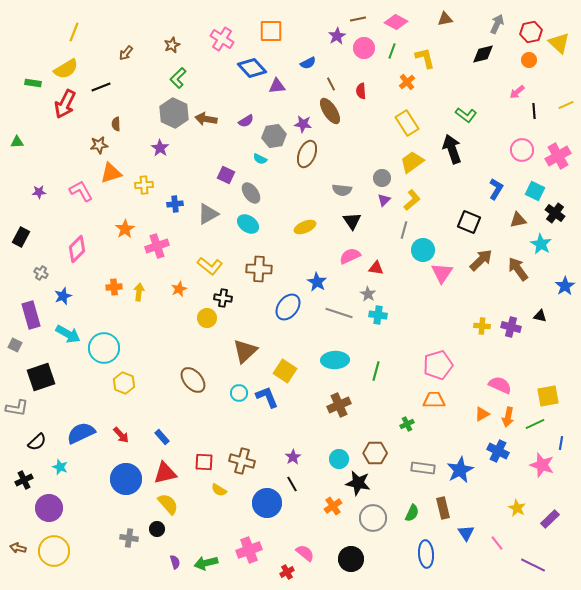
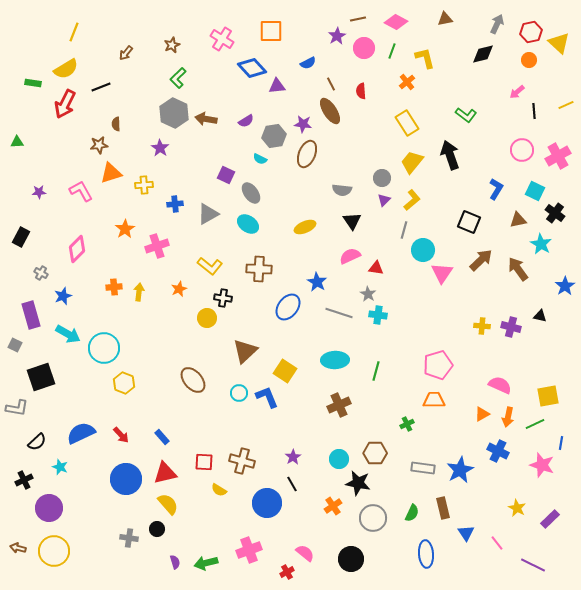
black arrow at (452, 149): moved 2 px left, 6 px down
yellow trapezoid at (412, 162): rotated 15 degrees counterclockwise
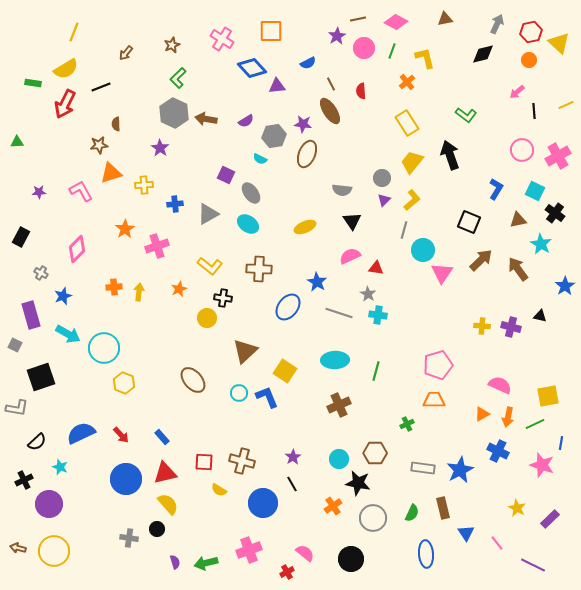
blue circle at (267, 503): moved 4 px left
purple circle at (49, 508): moved 4 px up
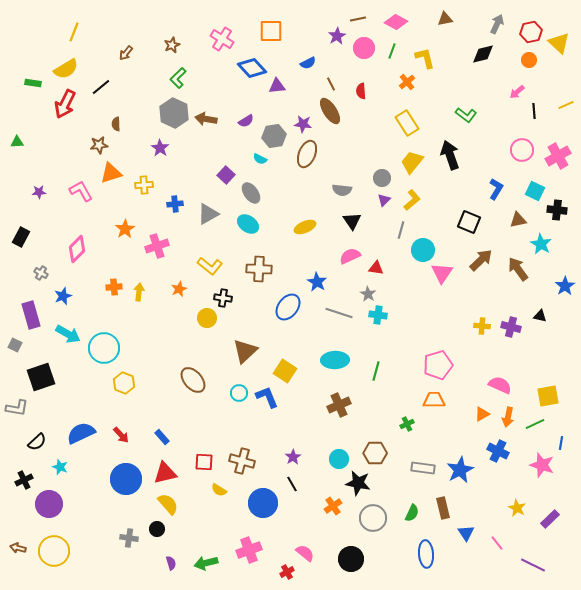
black line at (101, 87): rotated 18 degrees counterclockwise
purple square at (226, 175): rotated 18 degrees clockwise
black cross at (555, 213): moved 2 px right, 3 px up; rotated 30 degrees counterclockwise
gray line at (404, 230): moved 3 px left
purple semicircle at (175, 562): moved 4 px left, 1 px down
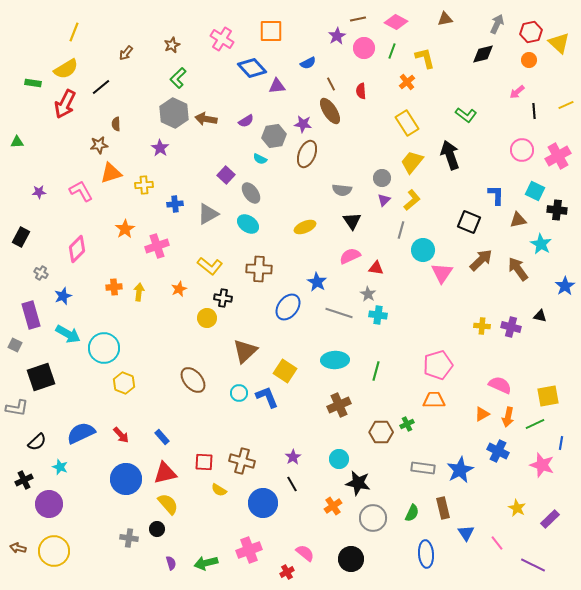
blue L-shape at (496, 189): moved 6 px down; rotated 30 degrees counterclockwise
brown hexagon at (375, 453): moved 6 px right, 21 px up
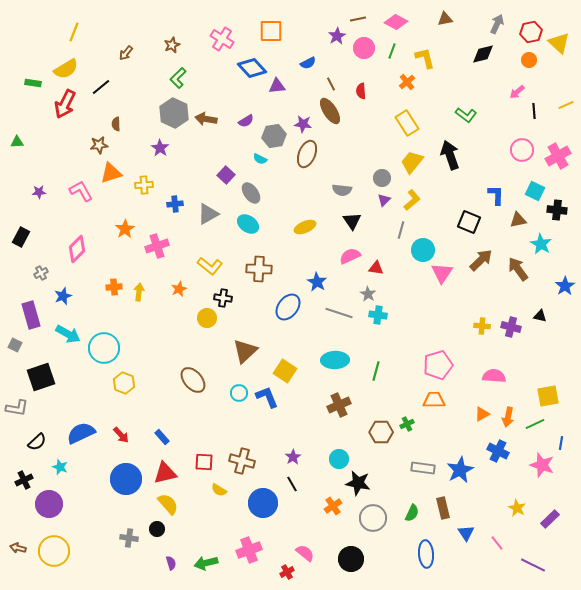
gray cross at (41, 273): rotated 32 degrees clockwise
pink semicircle at (500, 385): moved 6 px left, 9 px up; rotated 20 degrees counterclockwise
